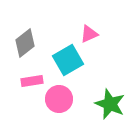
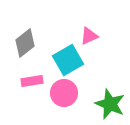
pink triangle: moved 2 px down
pink circle: moved 5 px right, 6 px up
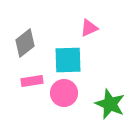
pink triangle: moved 8 px up
cyan square: rotated 28 degrees clockwise
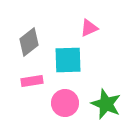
gray diamond: moved 4 px right, 1 px up
pink circle: moved 1 px right, 10 px down
green star: moved 4 px left
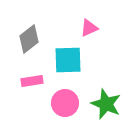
gray diamond: moved 3 px up
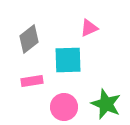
pink circle: moved 1 px left, 4 px down
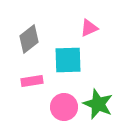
green star: moved 8 px left
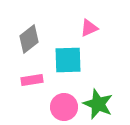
pink rectangle: moved 1 px up
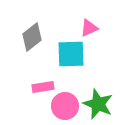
gray diamond: moved 3 px right, 2 px up
cyan square: moved 3 px right, 6 px up
pink rectangle: moved 11 px right, 7 px down
pink circle: moved 1 px right, 1 px up
